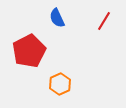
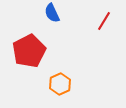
blue semicircle: moved 5 px left, 5 px up
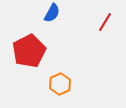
blue semicircle: rotated 126 degrees counterclockwise
red line: moved 1 px right, 1 px down
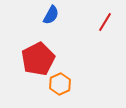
blue semicircle: moved 1 px left, 2 px down
red pentagon: moved 9 px right, 8 px down
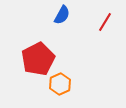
blue semicircle: moved 11 px right
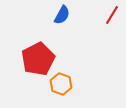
red line: moved 7 px right, 7 px up
orange hexagon: moved 1 px right; rotated 15 degrees counterclockwise
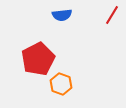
blue semicircle: rotated 54 degrees clockwise
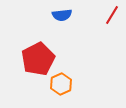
orange hexagon: rotated 15 degrees clockwise
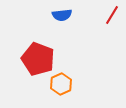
red pentagon: rotated 24 degrees counterclockwise
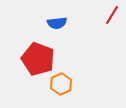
blue semicircle: moved 5 px left, 8 px down
